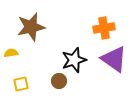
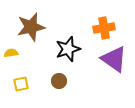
black star: moved 6 px left, 11 px up
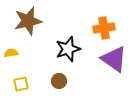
brown star: moved 3 px left, 6 px up
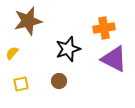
yellow semicircle: moved 1 px right; rotated 40 degrees counterclockwise
purple triangle: rotated 8 degrees counterclockwise
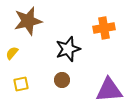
purple triangle: moved 5 px left, 31 px down; rotated 32 degrees counterclockwise
brown circle: moved 3 px right, 1 px up
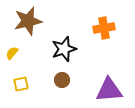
black star: moved 4 px left
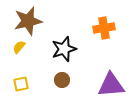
yellow semicircle: moved 7 px right, 6 px up
purple triangle: moved 2 px right, 5 px up
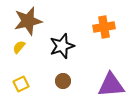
orange cross: moved 1 px up
black star: moved 2 px left, 3 px up
brown circle: moved 1 px right, 1 px down
yellow square: rotated 14 degrees counterclockwise
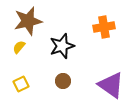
purple triangle: rotated 40 degrees clockwise
